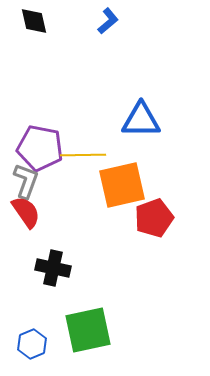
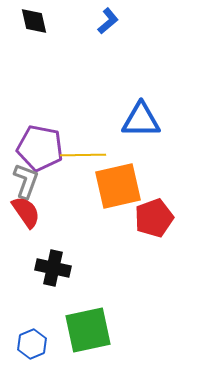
orange square: moved 4 px left, 1 px down
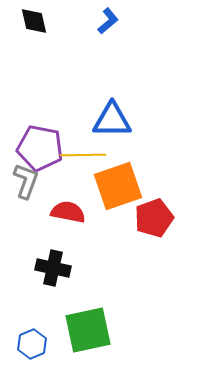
blue triangle: moved 29 px left
orange square: rotated 6 degrees counterclockwise
red semicircle: moved 42 px right; rotated 44 degrees counterclockwise
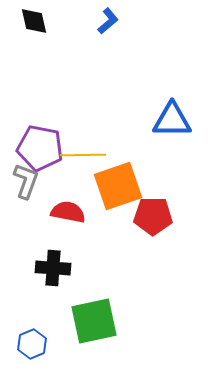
blue triangle: moved 60 px right
red pentagon: moved 1 px left, 2 px up; rotated 21 degrees clockwise
black cross: rotated 8 degrees counterclockwise
green square: moved 6 px right, 9 px up
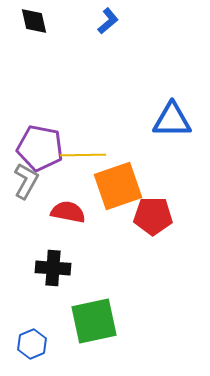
gray L-shape: rotated 9 degrees clockwise
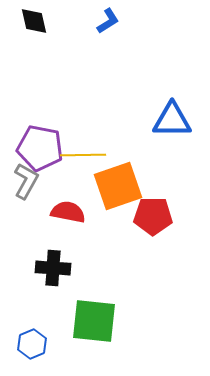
blue L-shape: rotated 8 degrees clockwise
green square: rotated 18 degrees clockwise
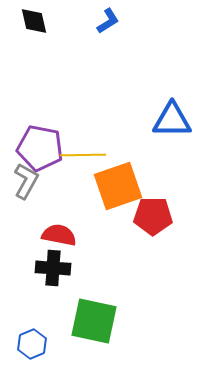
red semicircle: moved 9 px left, 23 px down
green square: rotated 6 degrees clockwise
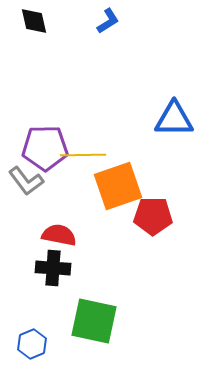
blue triangle: moved 2 px right, 1 px up
purple pentagon: moved 5 px right; rotated 12 degrees counterclockwise
gray L-shape: rotated 114 degrees clockwise
